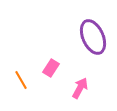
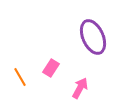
orange line: moved 1 px left, 3 px up
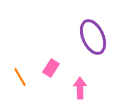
pink arrow: rotated 30 degrees counterclockwise
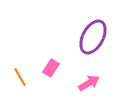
purple ellipse: rotated 52 degrees clockwise
pink arrow: moved 9 px right, 5 px up; rotated 60 degrees clockwise
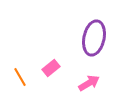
purple ellipse: moved 1 px right, 1 px down; rotated 16 degrees counterclockwise
pink rectangle: rotated 18 degrees clockwise
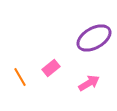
purple ellipse: rotated 48 degrees clockwise
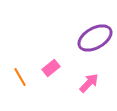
purple ellipse: moved 1 px right
pink arrow: rotated 15 degrees counterclockwise
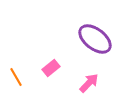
purple ellipse: moved 1 px down; rotated 68 degrees clockwise
orange line: moved 4 px left
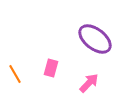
pink rectangle: rotated 36 degrees counterclockwise
orange line: moved 1 px left, 3 px up
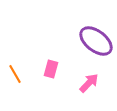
purple ellipse: moved 1 px right, 2 px down
pink rectangle: moved 1 px down
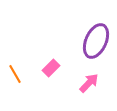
purple ellipse: rotated 76 degrees clockwise
pink rectangle: moved 1 px up; rotated 30 degrees clockwise
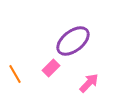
purple ellipse: moved 23 px left; rotated 28 degrees clockwise
